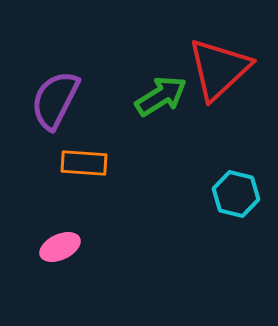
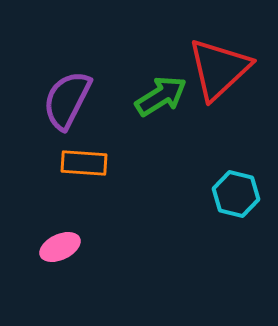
purple semicircle: moved 12 px right
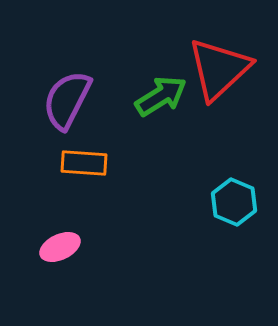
cyan hexagon: moved 2 px left, 8 px down; rotated 9 degrees clockwise
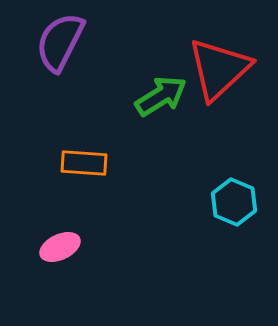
purple semicircle: moved 7 px left, 58 px up
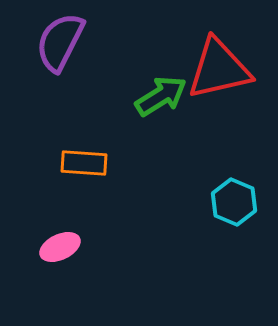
red triangle: rotated 30 degrees clockwise
